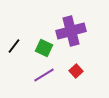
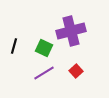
black line: rotated 21 degrees counterclockwise
purple line: moved 2 px up
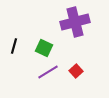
purple cross: moved 4 px right, 9 px up
purple line: moved 4 px right, 1 px up
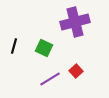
purple line: moved 2 px right, 7 px down
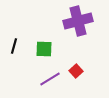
purple cross: moved 3 px right, 1 px up
green square: moved 1 px down; rotated 24 degrees counterclockwise
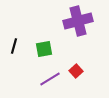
green square: rotated 12 degrees counterclockwise
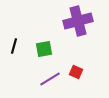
red square: moved 1 px down; rotated 24 degrees counterclockwise
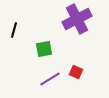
purple cross: moved 1 px left, 2 px up; rotated 12 degrees counterclockwise
black line: moved 16 px up
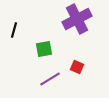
red square: moved 1 px right, 5 px up
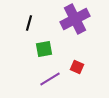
purple cross: moved 2 px left
black line: moved 15 px right, 7 px up
